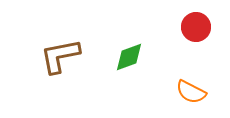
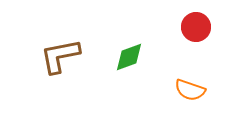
orange semicircle: moved 1 px left, 2 px up; rotated 8 degrees counterclockwise
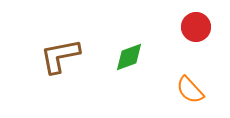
orange semicircle: rotated 28 degrees clockwise
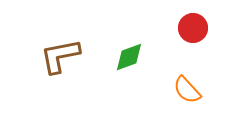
red circle: moved 3 px left, 1 px down
orange semicircle: moved 3 px left
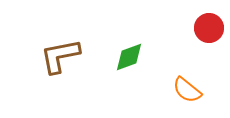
red circle: moved 16 px right
orange semicircle: rotated 8 degrees counterclockwise
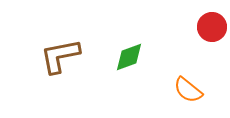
red circle: moved 3 px right, 1 px up
orange semicircle: moved 1 px right
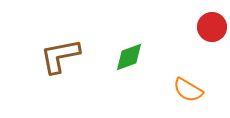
orange semicircle: rotated 8 degrees counterclockwise
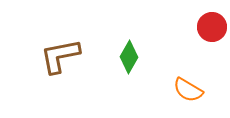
green diamond: rotated 40 degrees counterclockwise
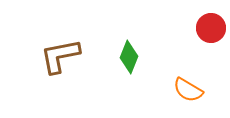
red circle: moved 1 px left, 1 px down
green diamond: rotated 8 degrees counterclockwise
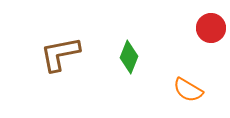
brown L-shape: moved 2 px up
